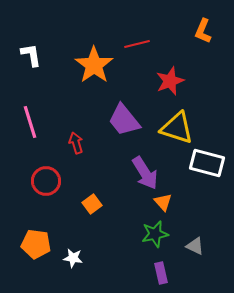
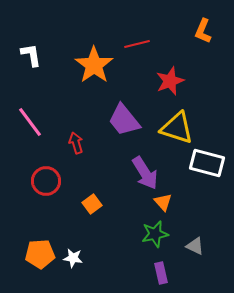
pink line: rotated 20 degrees counterclockwise
orange pentagon: moved 4 px right, 10 px down; rotated 12 degrees counterclockwise
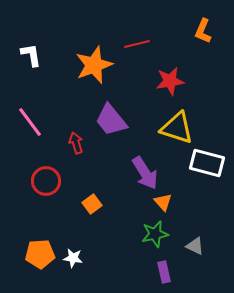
orange star: rotated 15 degrees clockwise
red star: rotated 12 degrees clockwise
purple trapezoid: moved 13 px left
purple rectangle: moved 3 px right, 1 px up
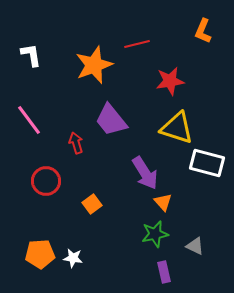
pink line: moved 1 px left, 2 px up
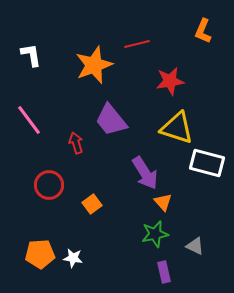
red circle: moved 3 px right, 4 px down
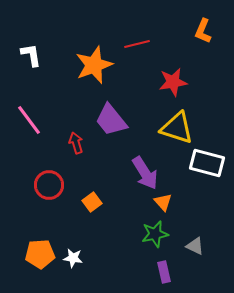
red star: moved 3 px right, 1 px down
orange square: moved 2 px up
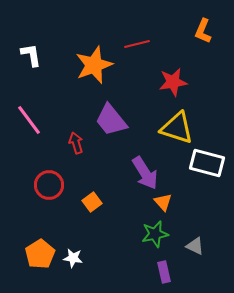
orange pentagon: rotated 28 degrees counterclockwise
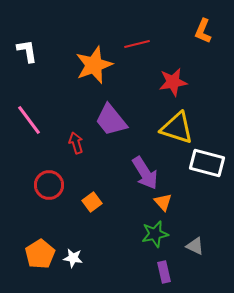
white L-shape: moved 4 px left, 4 px up
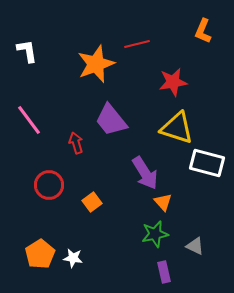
orange star: moved 2 px right, 1 px up
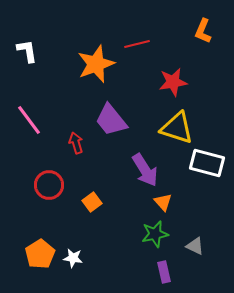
purple arrow: moved 3 px up
